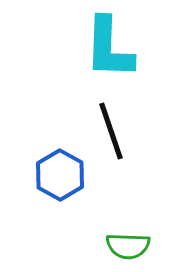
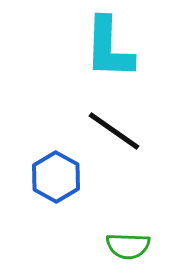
black line: moved 3 px right; rotated 36 degrees counterclockwise
blue hexagon: moved 4 px left, 2 px down
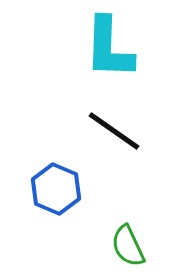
blue hexagon: moved 12 px down; rotated 6 degrees counterclockwise
green semicircle: rotated 63 degrees clockwise
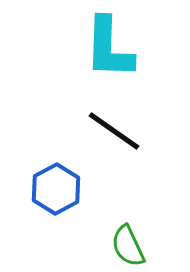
blue hexagon: rotated 9 degrees clockwise
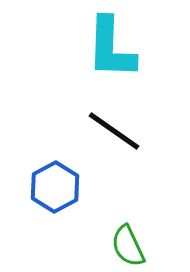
cyan L-shape: moved 2 px right
blue hexagon: moved 1 px left, 2 px up
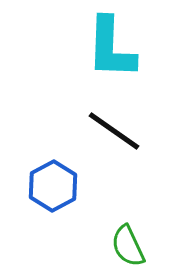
blue hexagon: moved 2 px left, 1 px up
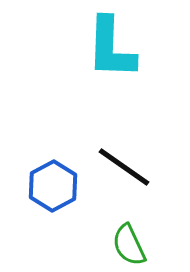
black line: moved 10 px right, 36 px down
green semicircle: moved 1 px right, 1 px up
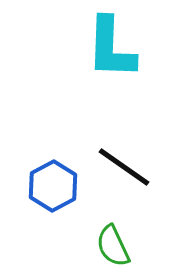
green semicircle: moved 16 px left, 1 px down
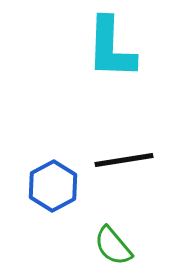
black line: moved 7 px up; rotated 44 degrees counterclockwise
green semicircle: rotated 15 degrees counterclockwise
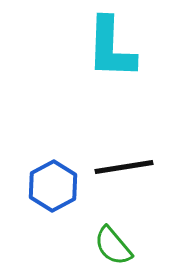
black line: moved 7 px down
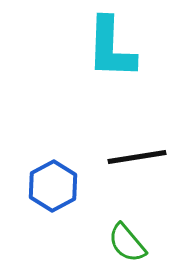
black line: moved 13 px right, 10 px up
green semicircle: moved 14 px right, 3 px up
